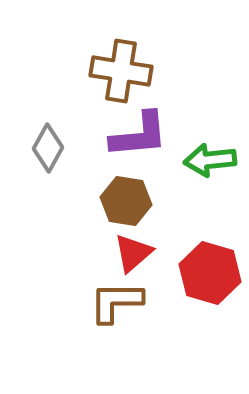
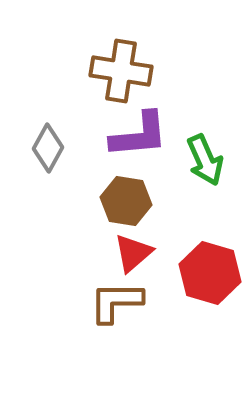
green arrow: moved 5 px left; rotated 108 degrees counterclockwise
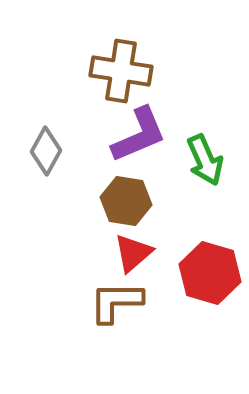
purple L-shape: rotated 18 degrees counterclockwise
gray diamond: moved 2 px left, 3 px down
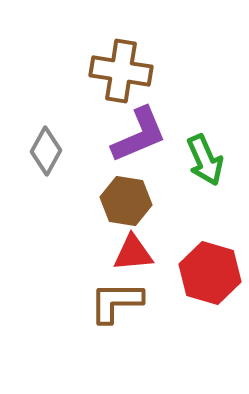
red triangle: rotated 36 degrees clockwise
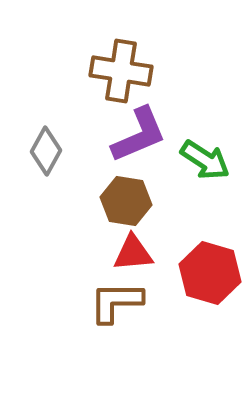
green arrow: rotated 33 degrees counterclockwise
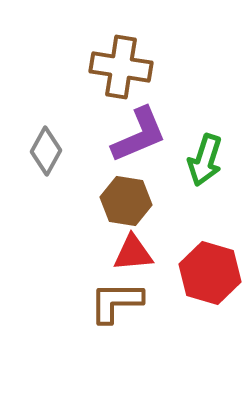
brown cross: moved 4 px up
green arrow: rotated 75 degrees clockwise
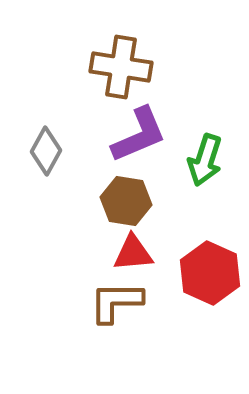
red hexagon: rotated 8 degrees clockwise
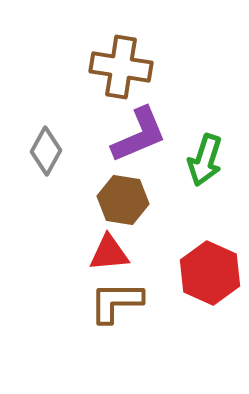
brown hexagon: moved 3 px left, 1 px up
red triangle: moved 24 px left
